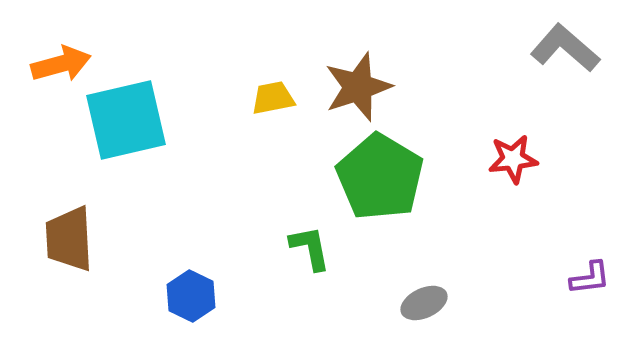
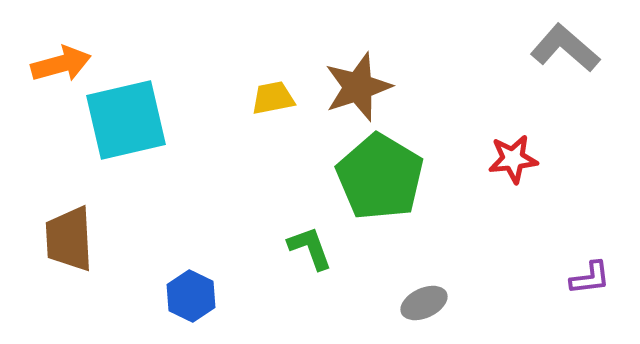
green L-shape: rotated 9 degrees counterclockwise
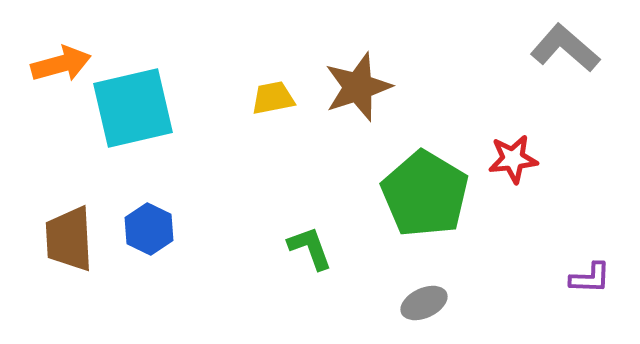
cyan square: moved 7 px right, 12 px up
green pentagon: moved 45 px right, 17 px down
purple L-shape: rotated 9 degrees clockwise
blue hexagon: moved 42 px left, 67 px up
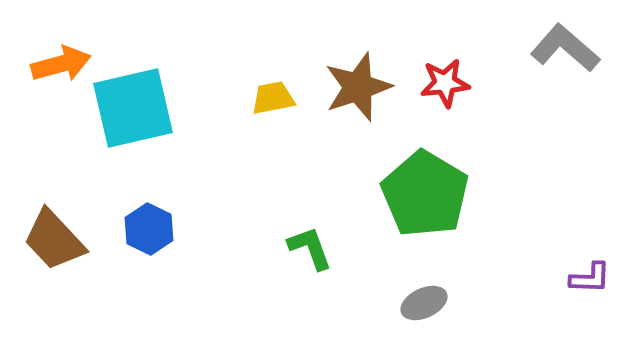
red star: moved 68 px left, 76 px up
brown trapezoid: moved 15 px left, 1 px down; rotated 40 degrees counterclockwise
